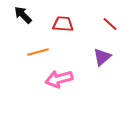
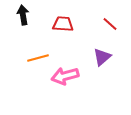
black arrow: rotated 36 degrees clockwise
orange line: moved 6 px down
pink arrow: moved 6 px right, 3 px up
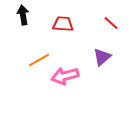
red line: moved 1 px right, 1 px up
orange line: moved 1 px right, 2 px down; rotated 15 degrees counterclockwise
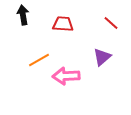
pink arrow: moved 1 px right; rotated 12 degrees clockwise
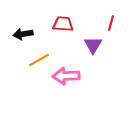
black arrow: moved 19 px down; rotated 90 degrees counterclockwise
red line: rotated 63 degrees clockwise
purple triangle: moved 9 px left, 12 px up; rotated 18 degrees counterclockwise
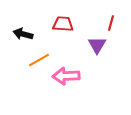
black arrow: rotated 24 degrees clockwise
purple triangle: moved 4 px right
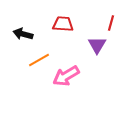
pink arrow: rotated 28 degrees counterclockwise
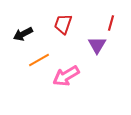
red trapezoid: rotated 75 degrees counterclockwise
black arrow: rotated 42 degrees counterclockwise
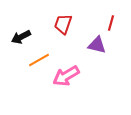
black arrow: moved 2 px left, 3 px down
purple triangle: rotated 48 degrees counterclockwise
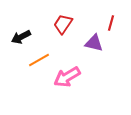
red trapezoid: rotated 15 degrees clockwise
purple triangle: moved 3 px left, 2 px up
pink arrow: moved 1 px right, 1 px down
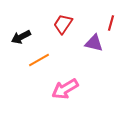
pink arrow: moved 2 px left, 12 px down
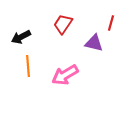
orange line: moved 11 px left, 6 px down; rotated 65 degrees counterclockwise
pink arrow: moved 14 px up
